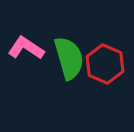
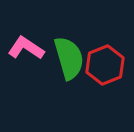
red hexagon: moved 1 px down; rotated 15 degrees clockwise
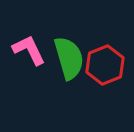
pink L-shape: moved 3 px right, 2 px down; rotated 30 degrees clockwise
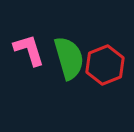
pink L-shape: rotated 9 degrees clockwise
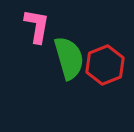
pink L-shape: moved 8 px right, 24 px up; rotated 27 degrees clockwise
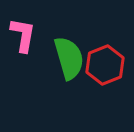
pink L-shape: moved 14 px left, 9 px down
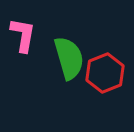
red hexagon: moved 8 px down
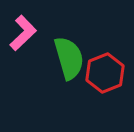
pink L-shape: moved 2 px up; rotated 36 degrees clockwise
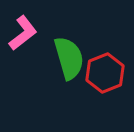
pink L-shape: rotated 6 degrees clockwise
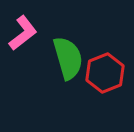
green semicircle: moved 1 px left
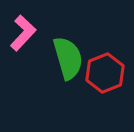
pink L-shape: rotated 9 degrees counterclockwise
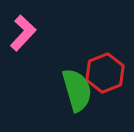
green semicircle: moved 9 px right, 32 px down
